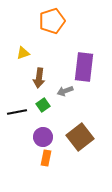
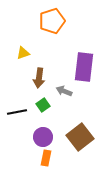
gray arrow: moved 1 px left; rotated 42 degrees clockwise
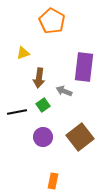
orange pentagon: rotated 25 degrees counterclockwise
orange rectangle: moved 7 px right, 23 px down
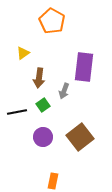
yellow triangle: rotated 16 degrees counterclockwise
gray arrow: rotated 91 degrees counterclockwise
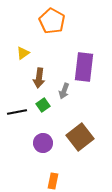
purple circle: moved 6 px down
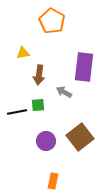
yellow triangle: rotated 24 degrees clockwise
brown arrow: moved 3 px up
gray arrow: moved 1 px down; rotated 98 degrees clockwise
green square: moved 5 px left; rotated 32 degrees clockwise
purple circle: moved 3 px right, 2 px up
